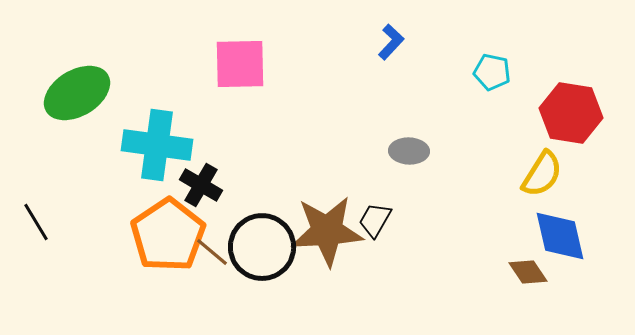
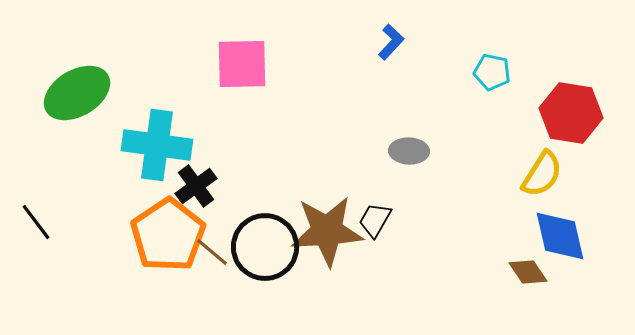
pink square: moved 2 px right
black cross: moved 5 px left, 1 px down; rotated 24 degrees clockwise
black line: rotated 6 degrees counterclockwise
black circle: moved 3 px right
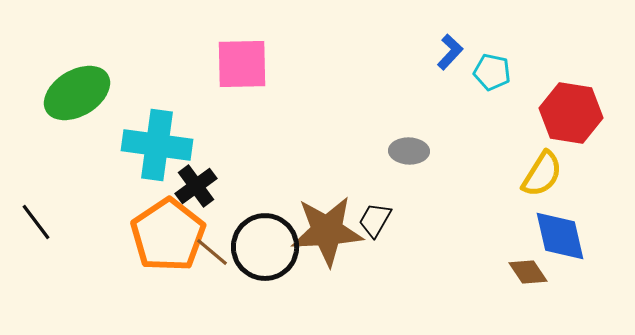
blue L-shape: moved 59 px right, 10 px down
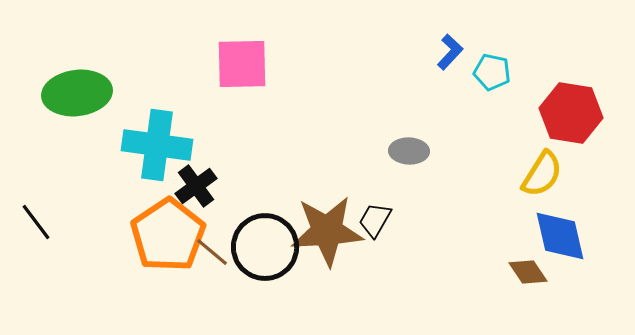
green ellipse: rotated 24 degrees clockwise
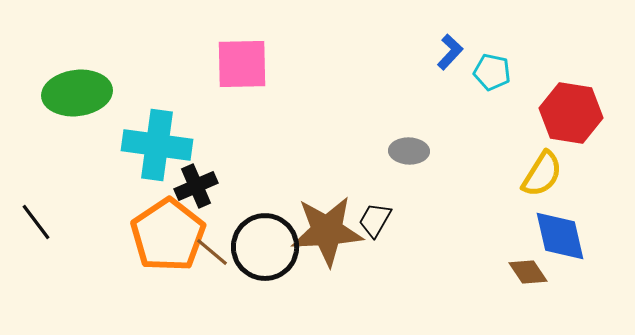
black cross: rotated 12 degrees clockwise
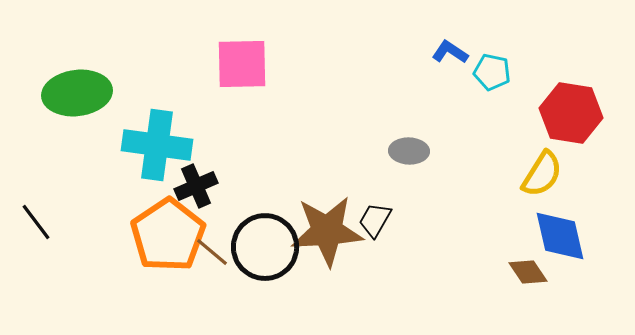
blue L-shape: rotated 99 degrees counterclockwise
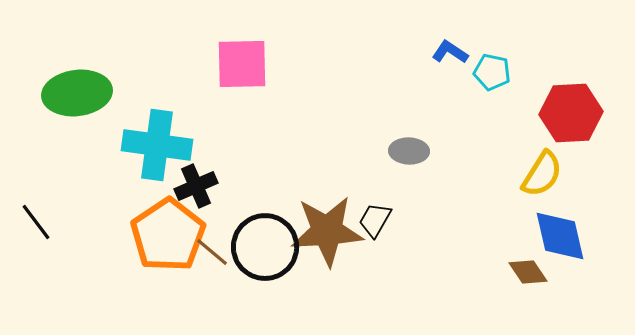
red hexagon: rotated 12 degrees counterclockwise
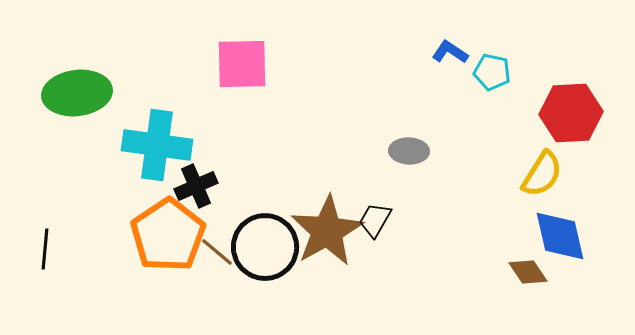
black line: moved 9 px right, 27 px down; rotated 42 degrees clockwise
brown star: rotated 26 degrees counterclockwise
brown line: moved 5 px right
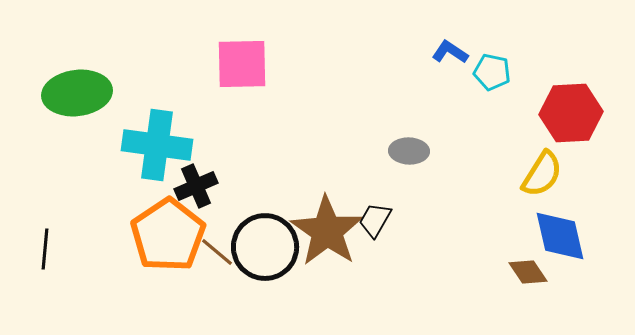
brown star: rotated 8 degrees counterclockwise
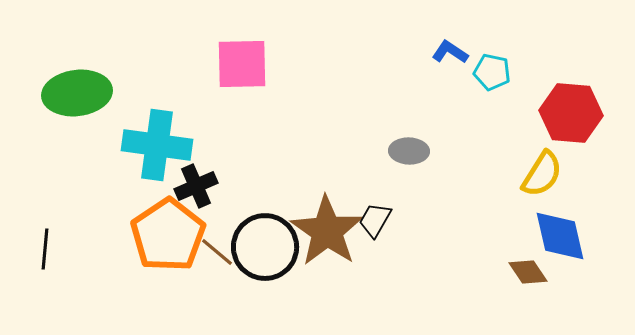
red hexagon: rotated 8 degrees clockwise
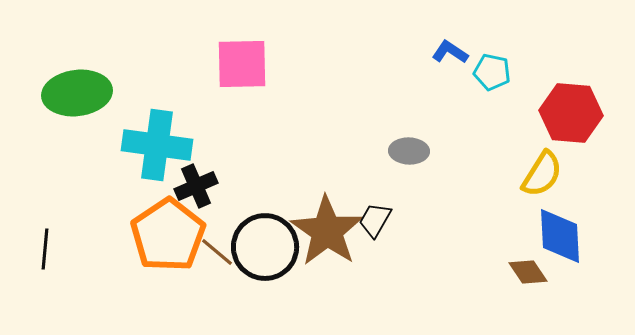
blue diamond: rotated 10 degrees clockwise
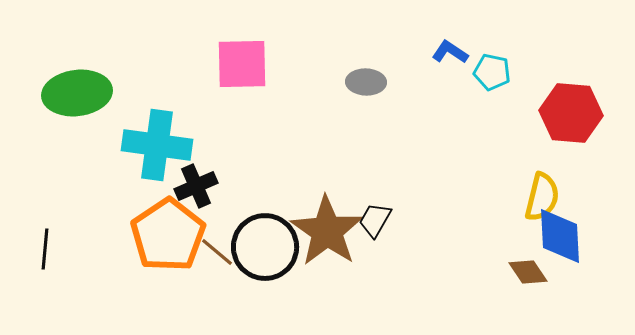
gray ellipse: moved 43 px left, 69 px up
yellow semicircle: moved 23 px down; rotated 18 degrees counterclockwise
